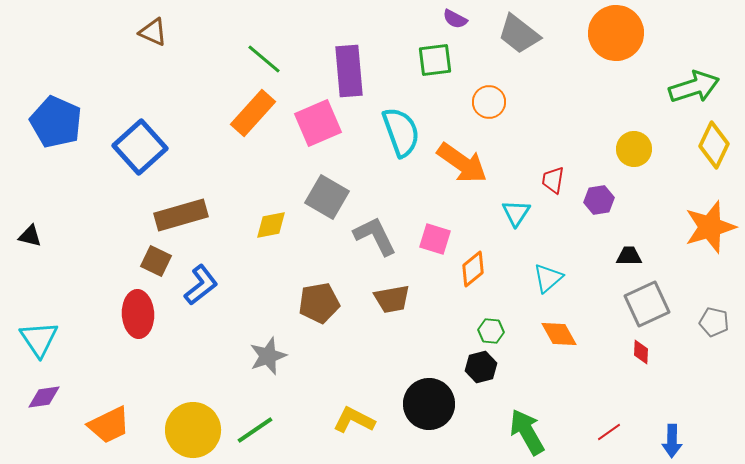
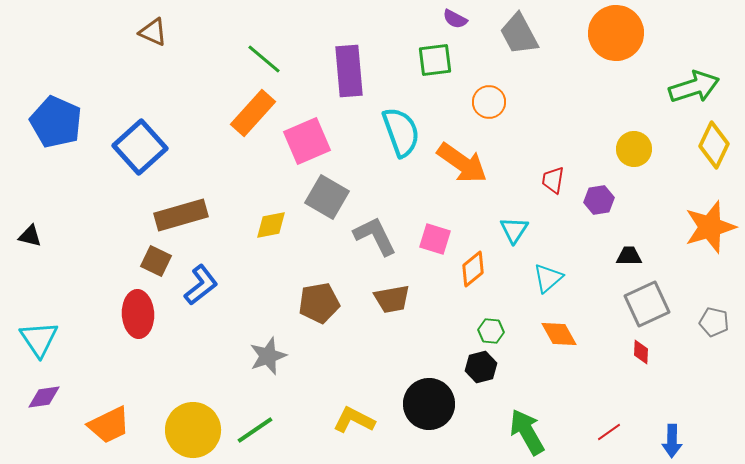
gray trapezoid at (519, 34): rotated 24 degrees clockwise
pink square at (318, 123): moved 11 px left, 18 px down
cyan triangle at (516, 213): moved 2 px left, 17 px down
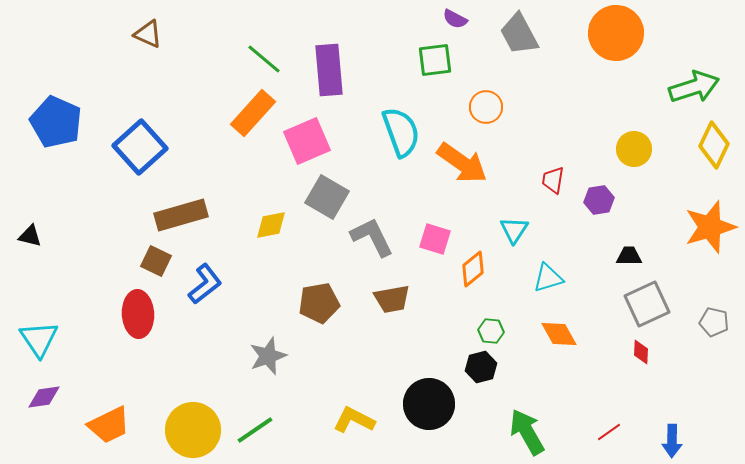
brown triangle at (153, 32): moved 5 px left, 2 px down
purple rectangle at (349, 71): moved 20 px left, 1 px up
orange circle at (489, 102): moved 3 px left, 5 px down
gray L-shape at (375, 236): moved 3 px left, 1 px down
cyan triangle at (548, 278): rotated 24 degrees clockwise
blue L-shape at (201, 285): moved 4 px right, 1 px up
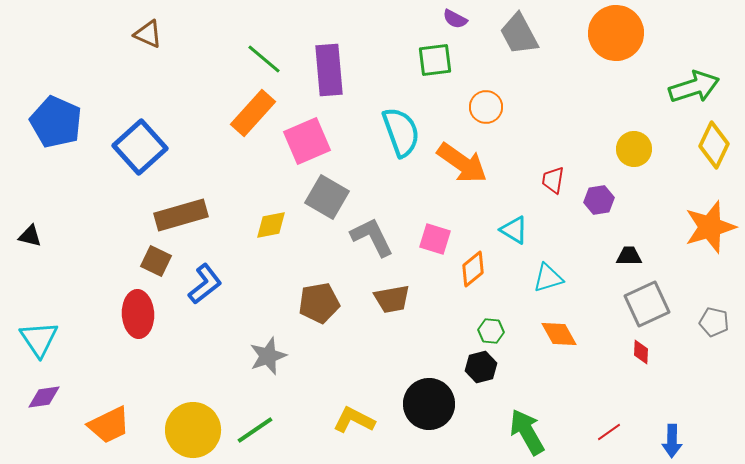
cyan triangle at (514, 230): rotated 32 degrees counterclockwise
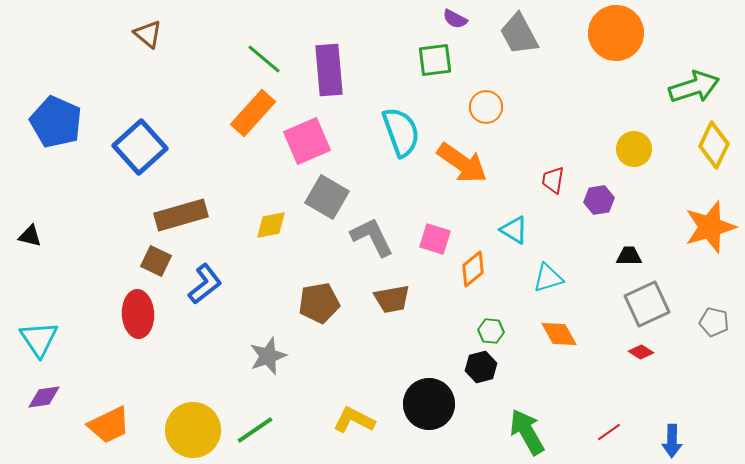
brown triangle at (148, 34): rotated 16 degrees clockwise
red diamond at (641, 352): rotated 60 degrees counterclockwise
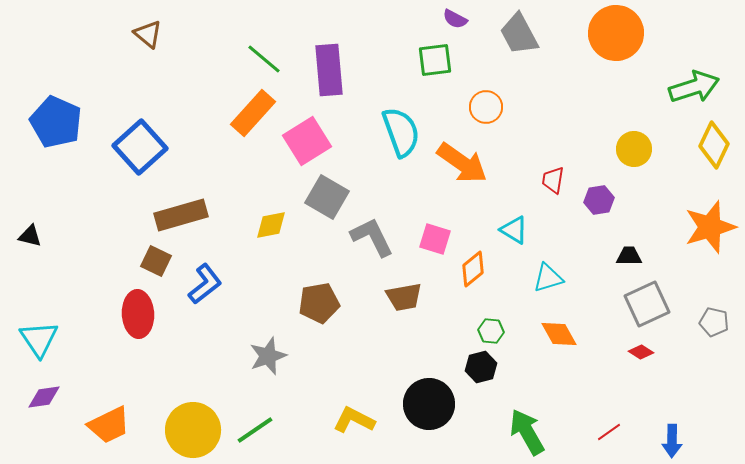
pink square at (307, 141): rotated 9 degrees counterclockwise
brown trapezoid at (392, 299): moved 12 px right, 2 px up
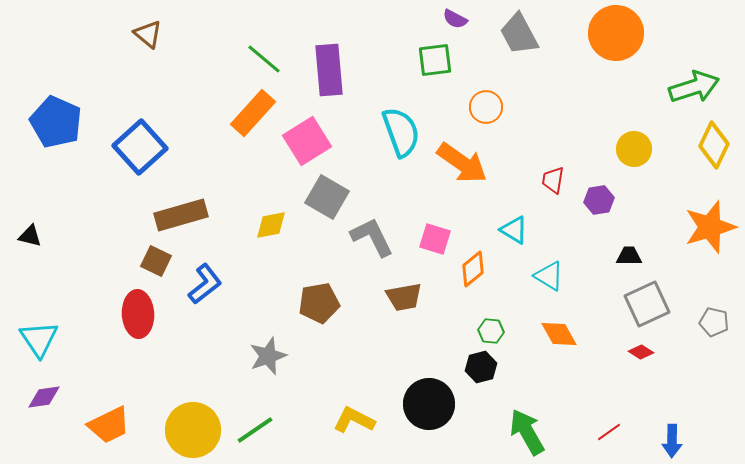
cyan triangle at (548, 278): moved 1 px right, 2 px up; rotated 48 degrees clockwise
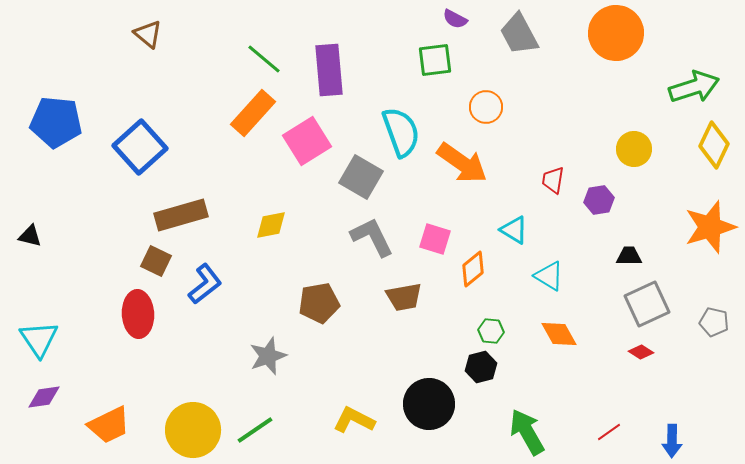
blue pentagon at (56, 122): rotated 18 degrees counterclockwise
gray square at (327, 197): moved 34 px right, 20 px up
